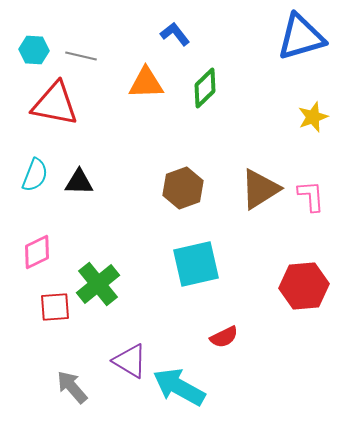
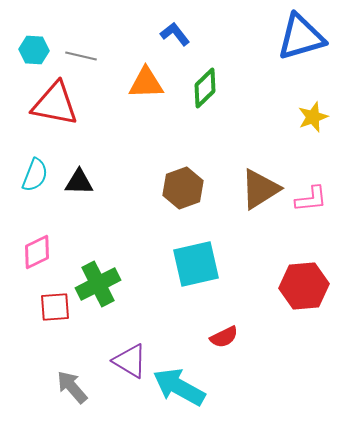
pink L-shape: moved 3 px down; rotated 88 degrees clockwise
green cross: rotated 12 degrees clockwise
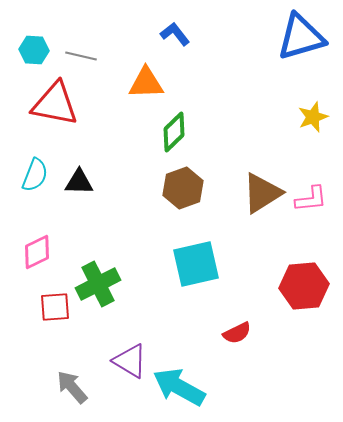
green diamond: moved 31 px left, 44 px down
brown triangle: moved 2 px right, 4 px down
red semicircle: moved 13 px right, 4 px up
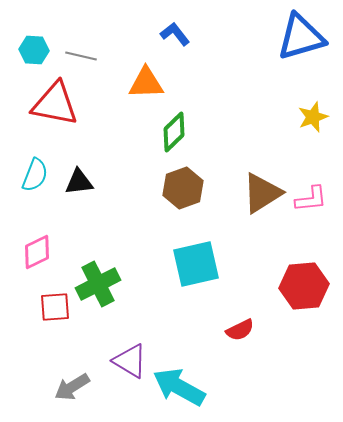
black triangle: rotated 8 degrees counterclockwise
red semicircle: moved 3 px right, 3 px up
gray arrow: rotated 81 degrees counterclockwise
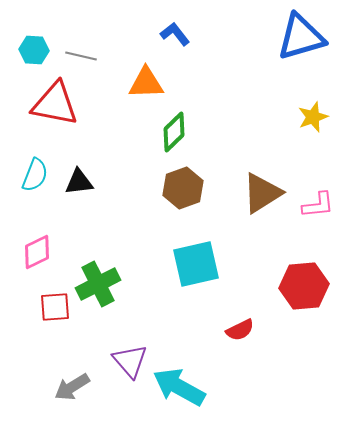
pink L-shape: moved 7 px right, 6 px down
purple triangle: rotated 18 degrees clockwise
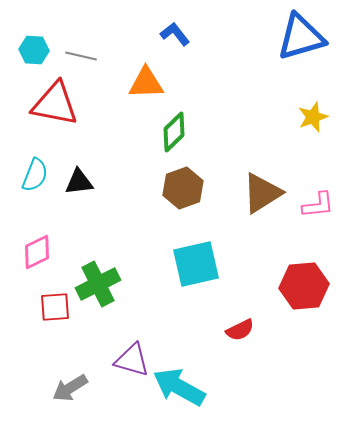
purple triangle: moved 2 px right, 1 px up; rotated 33 degrees counterclockwise
gray arrow: moved 2 px left, 1 px down
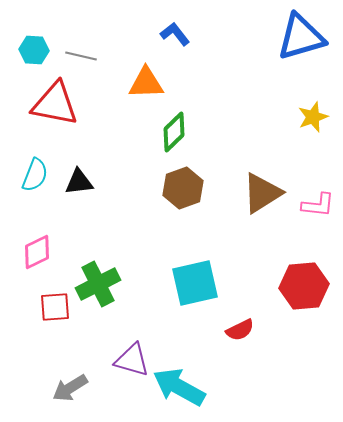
pink L-shape: rotated 12 degrees clockwise
cyan square: moved 1 px left, 19 px down
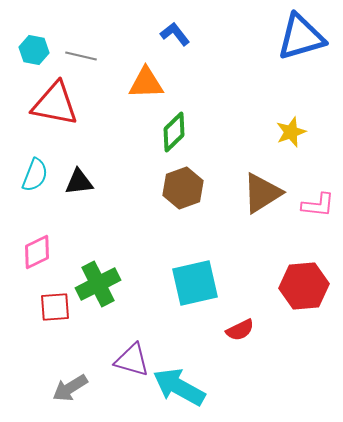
cyan hexagon: rotated 8 degrees clockwise
yellow star: moved 22 px left, 15 px down
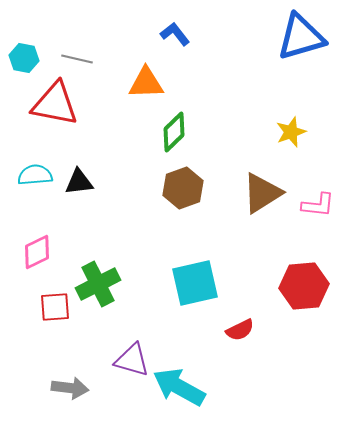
cyan hexagon: moved 10 px left, 8 px down
gray line: moved 4 px left, 3 px down
cyan semicircle: rotated 116 degrees counterclockwise
gray arrow: rotated 141 degrees counterclockwise
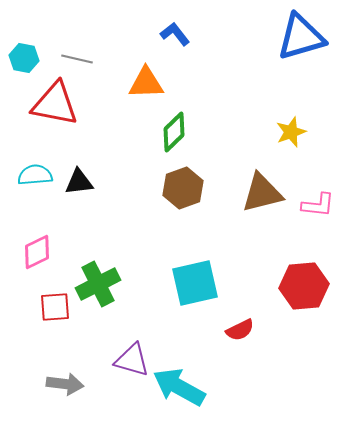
brown triangle: rotated 18 degrees clockwise
gray arrow: moved 5 px left, 4 px up
